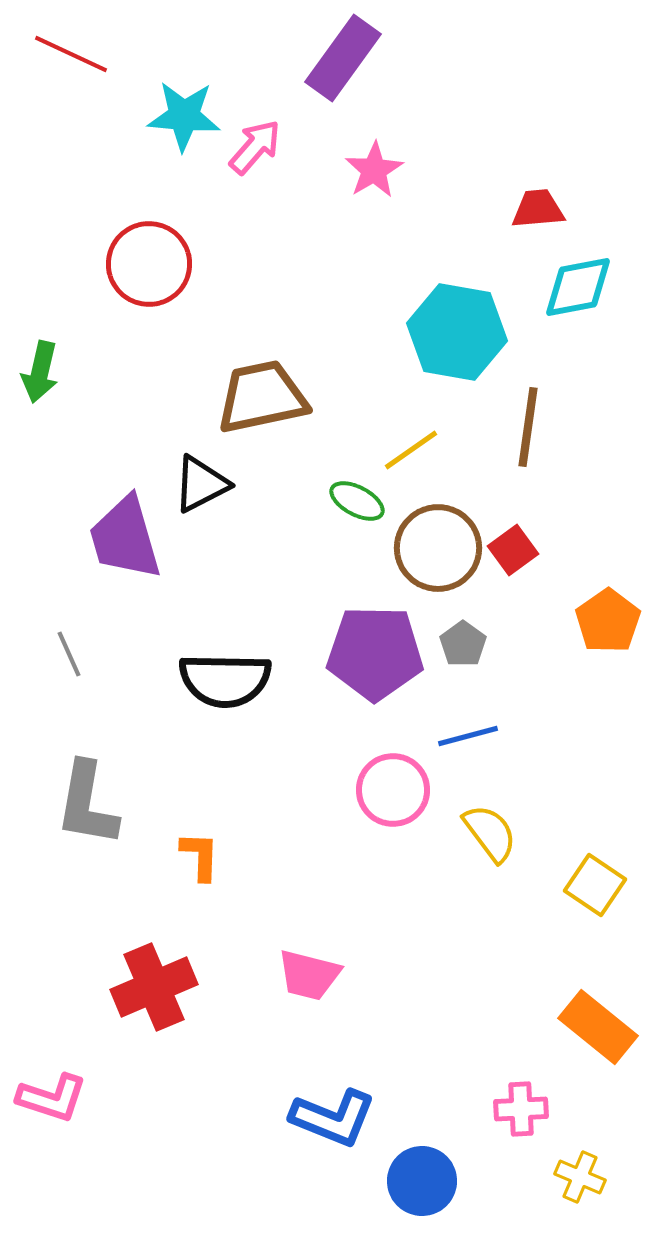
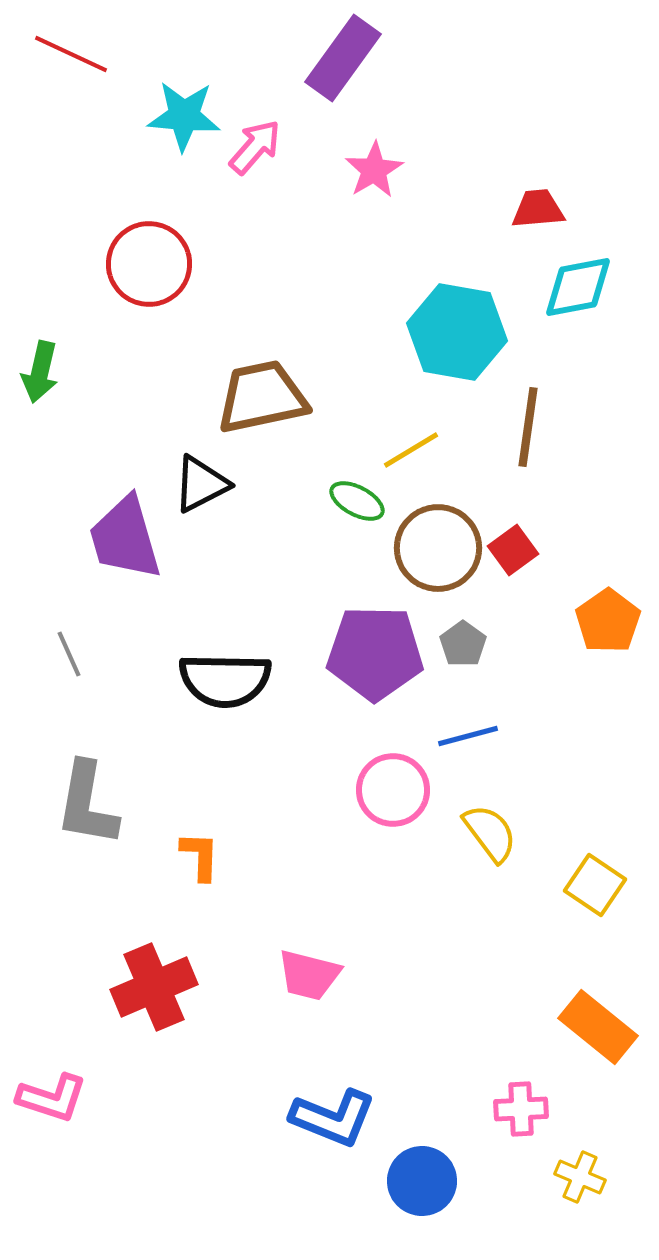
yellow line: rotated 4 degrees clockwise
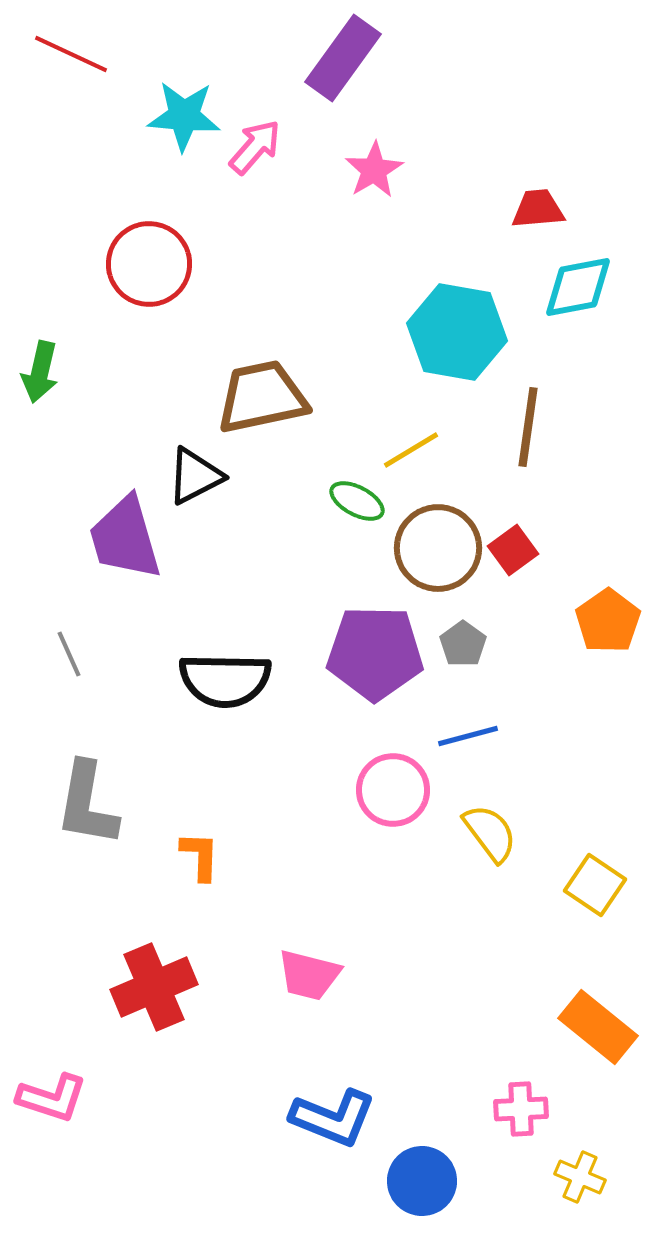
black triangle: moved 6 px left, 8 px up
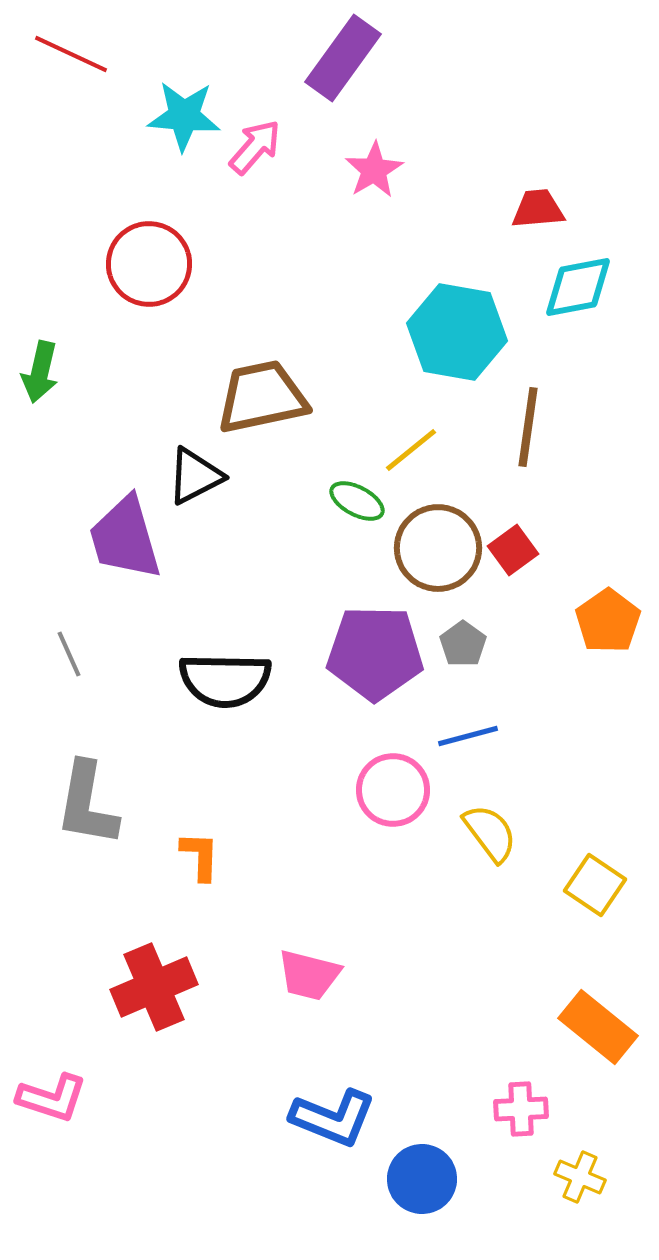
yellow line: rotated 8 degrees counterclockwise
blue circle: moved 2 px up
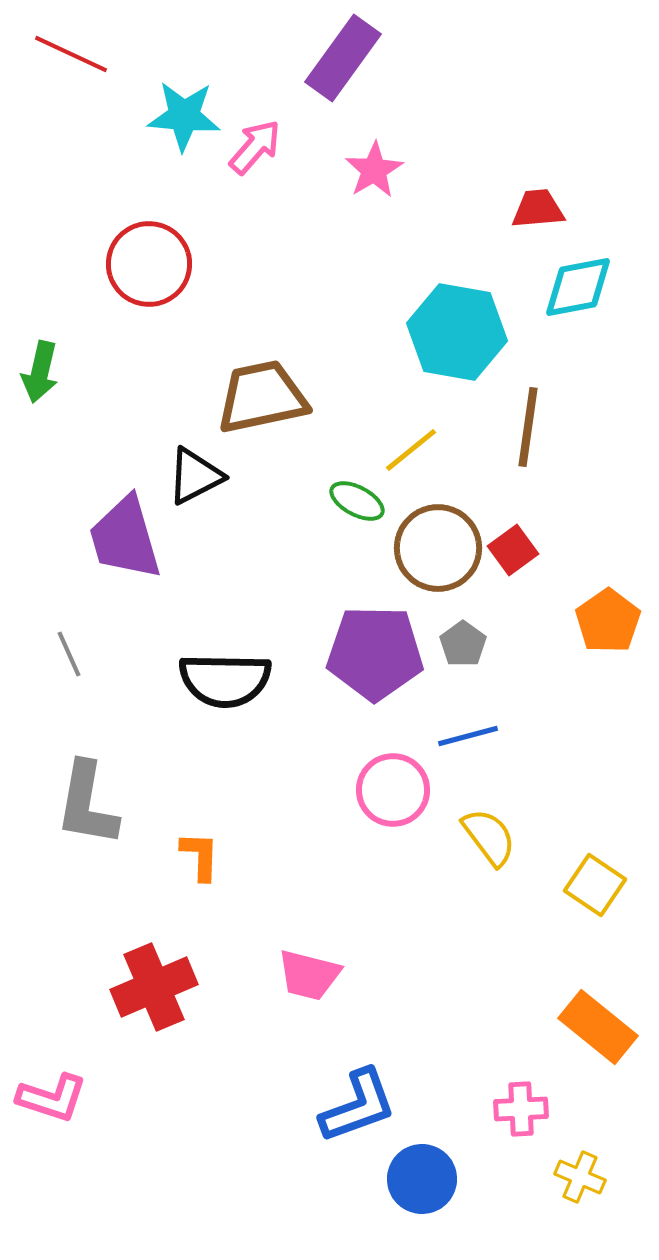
yellow semicircle: moved 1 px left, 4 px down
blue L-shape: moved 25 px right, 12 px up; rotated 42 degrees counterclockwise
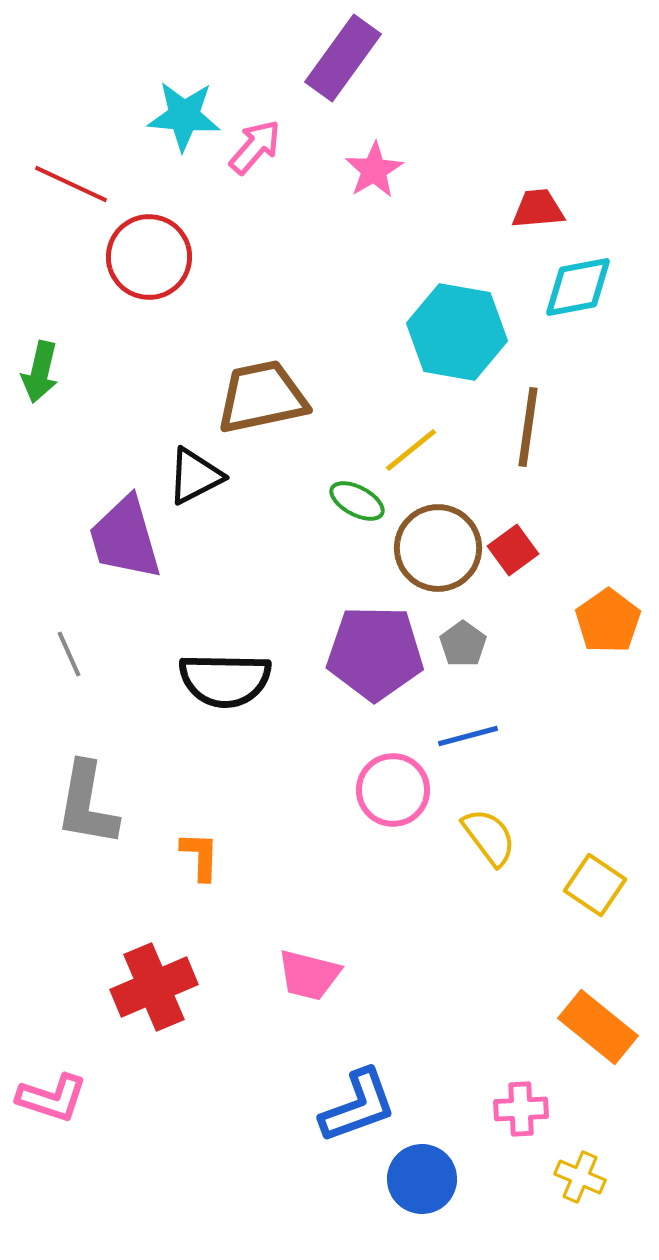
red line: moved 130 px down
red circle: moved 7 px up
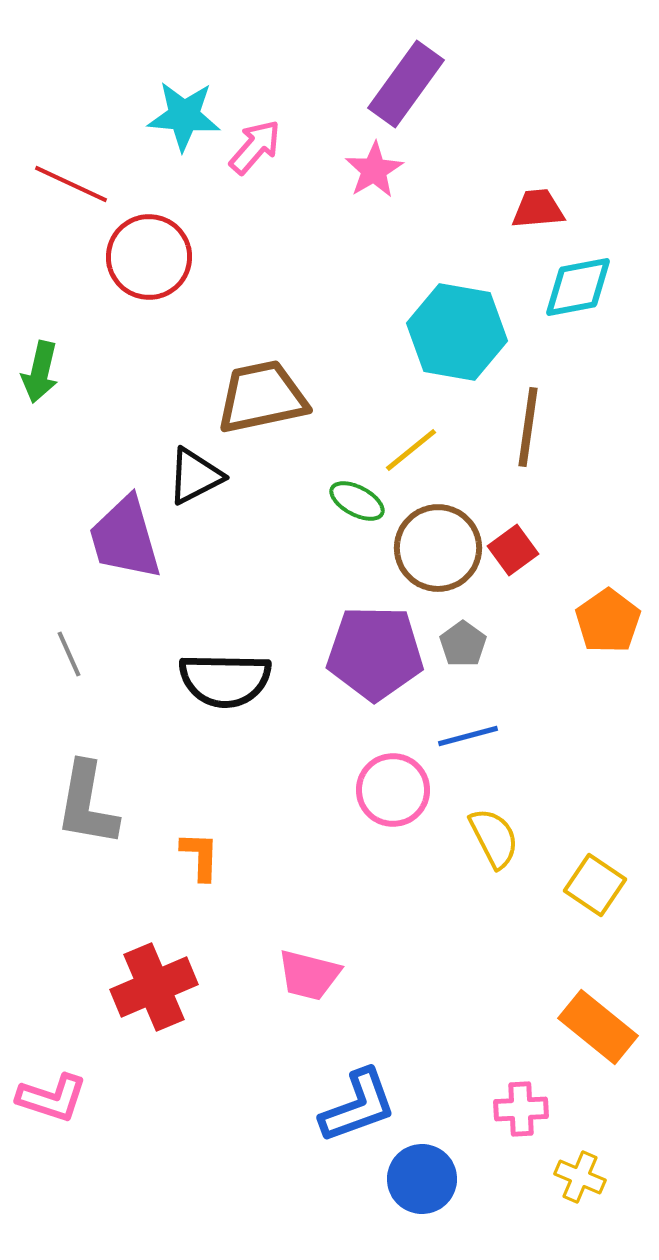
purple rectangle: moved 63 px right, 26 px down
yellow semicircle: moved 5 px right, 1 px down; rotated 10 degrees clockwise
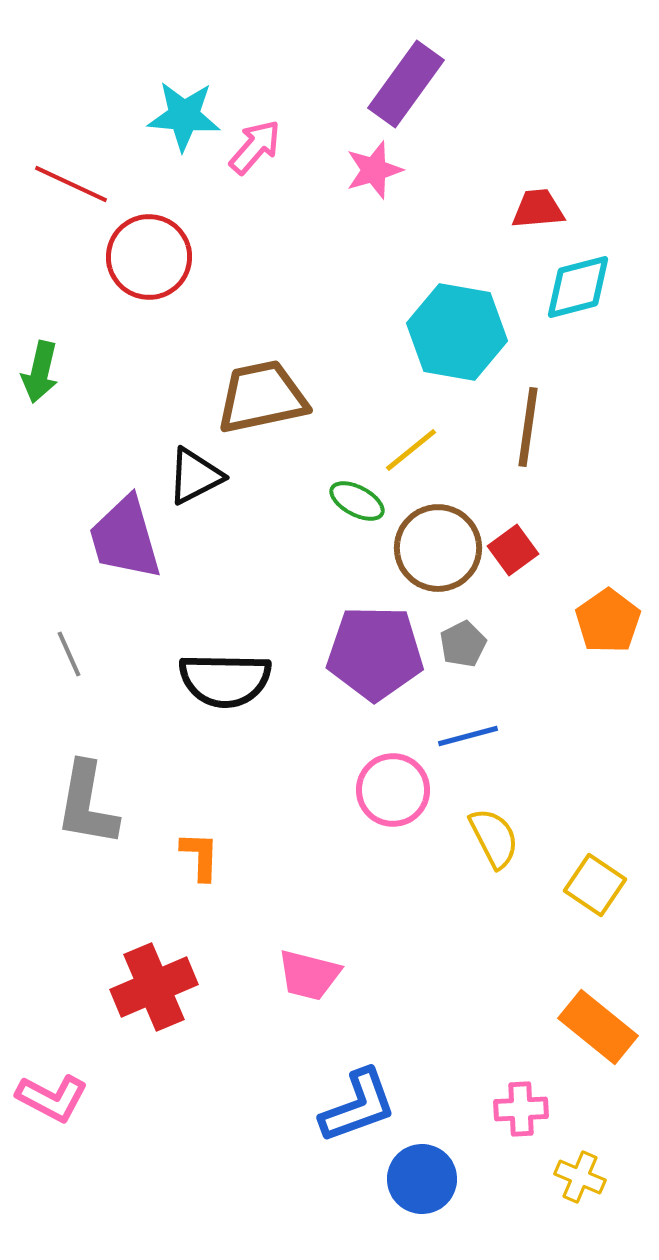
pink star: rotated 14 degrees clockwise
cyan diamond: rotated 4 degrees counterclockwise
gray pentagon: rotated 9 degrees clockwise
pink L-shape: rotated 10 degrees clockwise
